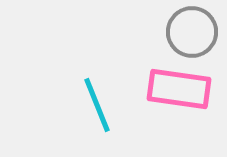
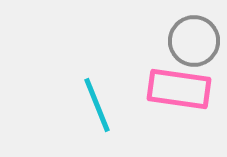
gray circle: moved 2 px right, 9 px down
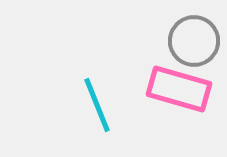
pink rectangle: rotated 8 degrees clockwise
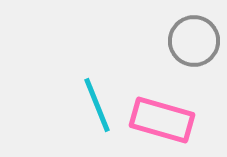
pink rectangle: moved 17 px left, 31 px down
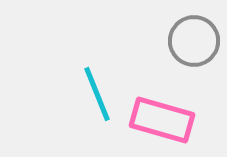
cyan line: moved 11 px up
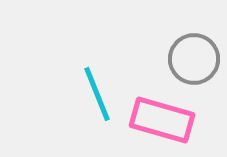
gray circle: moved 18 px down
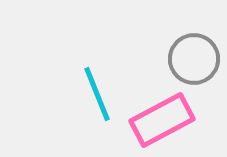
pink rectangle: rotated 44 degrees counterclockwise
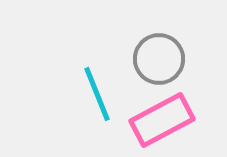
gray circle: moved 35 px left
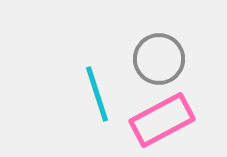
cyan line: rotated 4 degrees clockwise
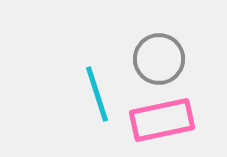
pink rectangle: rotated 16 degrees clockwise
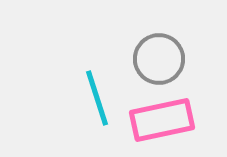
cyan line: moved 4 px down
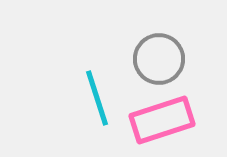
pink rectangle: rotated 6 degrees counterclockwise
